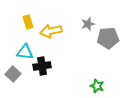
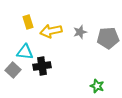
gray star: moved 8 px left, 8 px down
gray square: moved 4 px up
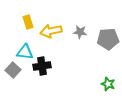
gray star: rotated 24 degrees clockwise
gray pentagon: moved 1 px down
green star: moved 11 px right, 2 px up
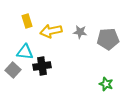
yellow rectangle: moved 1 px left, 1 px up
green star: moved 2 px left
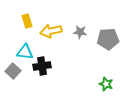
gray square: moved 1 px down
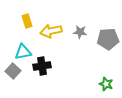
cyan triangle: moved 2 px left; rotated 18 degrees counterclockwise
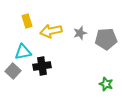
gray star: moved 1 px down; rotated 24 degrees counterclockwise
gray pentagon: moved 2 px left
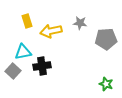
gray star: moved 10 px up; rotated 24 degrees clockwise
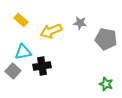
yellow rectangle: moved 6 px left, 1 px up; rotated 32 degrees counterclockwise
yellow arrow: rotated 10 degrees counterclockwise
gray pentagon: rotated 15 degrees clockwise
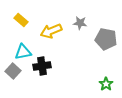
green star: rotated 16 degrees clockwise
